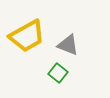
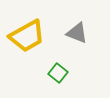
gray triangle: moved 9 px right, 12 px up
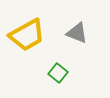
yellow trapezoid: moved 1 px up
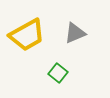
gray triangle: moved 2 px left; rotated 45 degrees counterclockwise
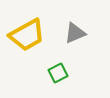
green square: rotated 24 degrees clockwise
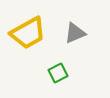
yellow trapezoid: moved 1 px right, 2 px up
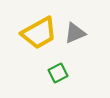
yellow trapezoid: moved 11 px right
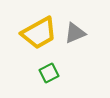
green square: moved 9 px left
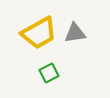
gray triangle: rotated 15 degrees clockwise
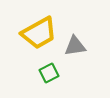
gray triangle: moved 13 px down
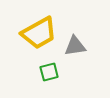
green square: moved 1 px up; rotated 12 degrees clockwise
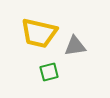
yellow trapezoid: rotated 42 degrees clockwise
